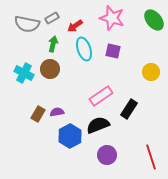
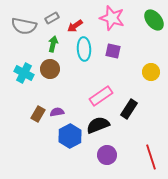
gray semicircle: moved 3 px left, 2 px down
cyan ellipse: rotated 15 degrees clockwise
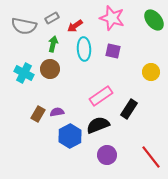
red line: rotated 20 degrees counterclockwise
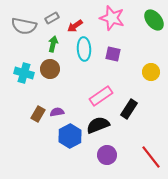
purple square: moved 3 px down
cyan cross: rotated 12 degrees counterclockwise
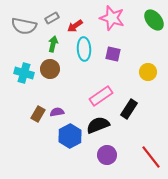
yellow circle: moved 3 px left
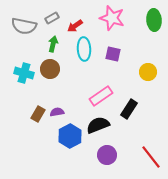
green ellipse: rotated 35 degrees clockwise
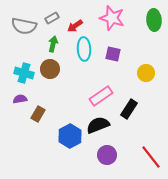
yellow circle: moved 2 px left, 1 px down
purple semicircle: moved 37 px left, 13 px up
